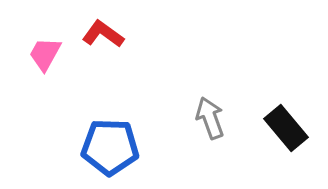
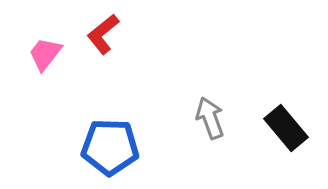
red L-shape: rotated 75 degrees counterclockwise
pink trapezoid: rotated 9 degrees clockwise
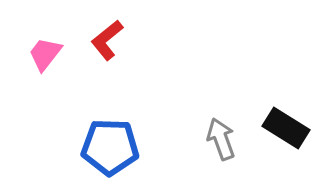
red L-shape: moved 4 px right, 6 px down
gray arrow: moved 11 px right, 21 px down
black rectangle: rotated 18 degrees counterclockwise
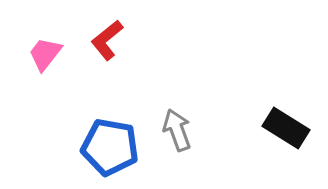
gray arrow: moved 44 px left, 9 px up
blue pentagon: rotated 8 degrees clockwise
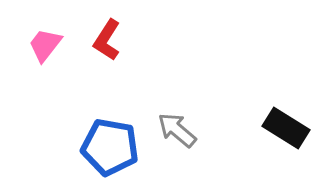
red L-shape: rotated 18 degrees counterclockwise
pink trapezoid: moved 9 px up
gray arrow: rotated 30 degrees counterclockwise
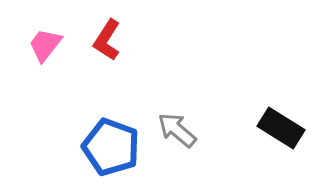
black rectangle: moved 5 px left
blue pentagon: moved 1 px right; rotated 10 degrees clockwise
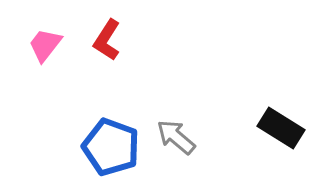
gray arrow: moved 1 px left, 7 px down
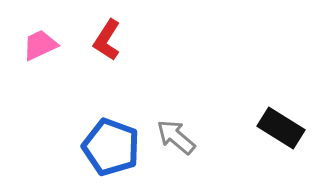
pink trapezoid: moved 5 px left; rotated 27 degrees clockwise
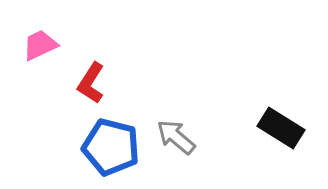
red L-shape: moved 16 px left, 43 px down
blue pentagon: rotated 6 degrees counterclockwise
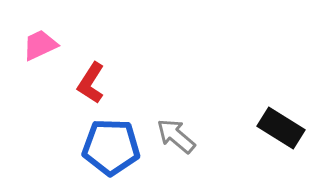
gray arrow: moved 1 px up
blue pentagon: rotated 12 degrees counterclockwise
